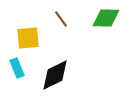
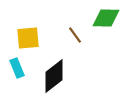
brown line: moved 14 px right, 16 px down
black diamond: moved 1 px left, 1 px down; rotated 12 degrees counterclockwise
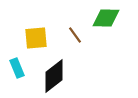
yellow square: moved 8 px right
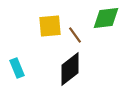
green diamond: rotated 8 degrees counterclockwise
yellow square: moved 14 px right, 12 px up
black diamond: moved 16 px right, 7 px up
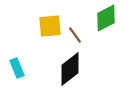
green diamond: rotated 20 degrees counterclockwise
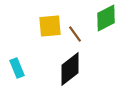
brown line: moved 1 px up
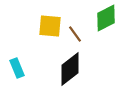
yellow square: rotated 10 degrees clockwise
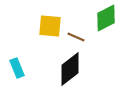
brown line: moved 1 px right, 3 px down; rotated 30 degrees counterclockwise
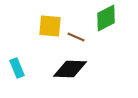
black diamond: rotated 40 degrees clockwise
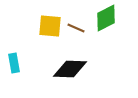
brown line: moved 9 px up
cyan rectangle: moved 3 px left, 5 px up; rotated 12 degrees clockwise
